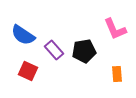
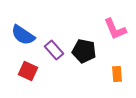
black pentagon: rotated 20 degrees clockwise
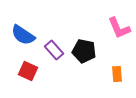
pink L-shape: moved 4 px right, 1 px up
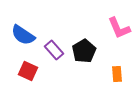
black pentagon: rotated 30 degrees clockwise
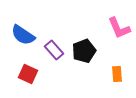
black pentagon: rotated 10 degrees clockwise
red square: moved 3 px down
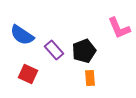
blue semicircle: moved 1 px left
orange rectangle: moved 27 px left, 4 px down
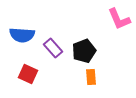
pink L-shape: moved 9 px up
blue semicircle: rotated 30 degrees counterclockwise
purple rectangle: moved 1 px left, 2 px up
orange rectangle: moved 1 px right, 1 px up
